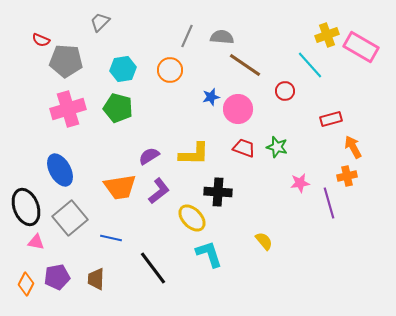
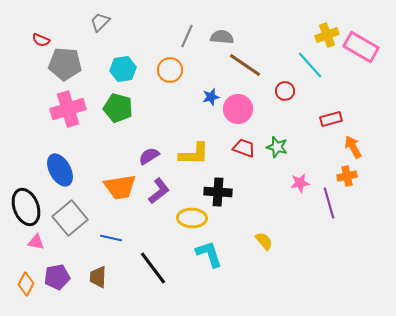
gray pentagon: moved 1 px left, 3 px down
yellow ellipse: rotated 44 degrees counterclockwise
brown trapezoid: moved 2 px right, 2 px up
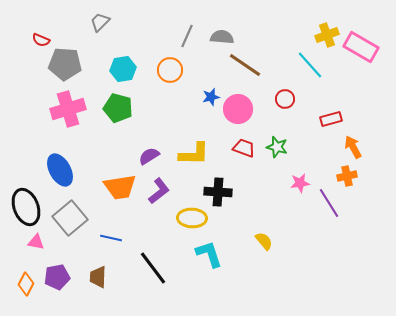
red circle: moved 8 px down
purple line: rotated 16 degrees counterclockwise
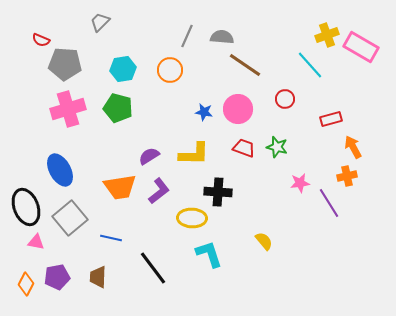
blue star: moved 7 px left, 15 px down; rotated 24 degrees clockwise
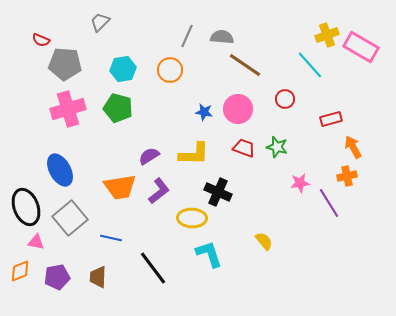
black cross: rotated 20 degrees clockwise
orange diamond: moved 6 px left, 13 px up; rotated 40 degrees clockwise
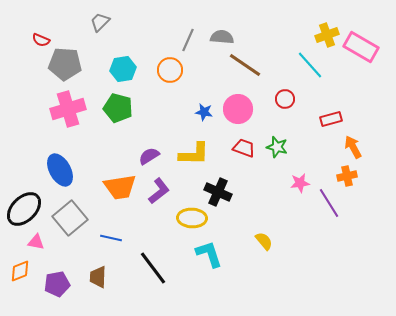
gray line: moved 1 px right, 4 px down
black ellipse: moved 2 px left, 2 px down; rotated 66 degrees clockwise
purple pentagon: moved 7 px down
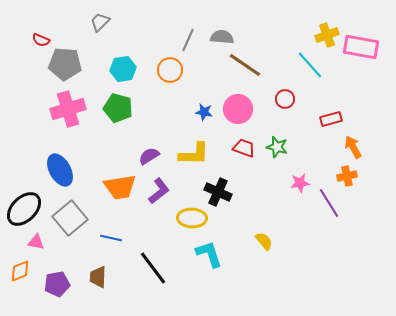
pink rectangle: rotated 20 degrees counterclockwise
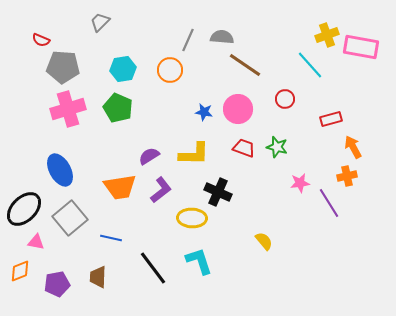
gray pentagon: moved 2 px left, 3 px down
green pentagon: rotated 8 degrees clockwise
purple L-shape: moved 2 px right, 1 px up
cyan L-shape: moved 10 px left, 7 px down
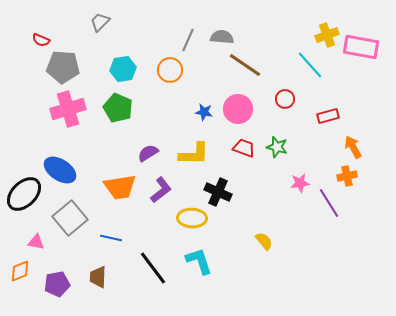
red rectangle: moved 3 px left, 3 px up
purple semicircle: moved 1 px left, 3 px up
blue ellipse: rotated 28 degrees counterclockwise
black ellipse: moved 15 px up
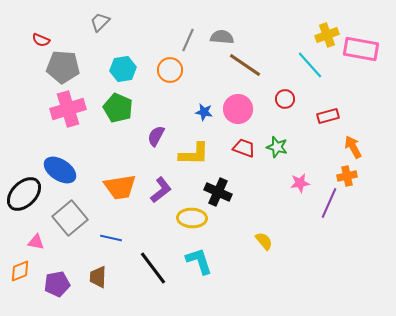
pink rectangle: moved 2 px down
purple semicircle: moved 8 px right, 17 px up; rotated 30 degrees counterclockwise
purple line: rotated 56 degrees clockwise
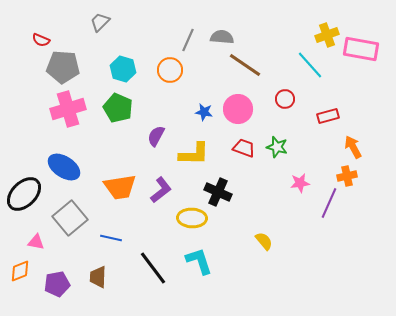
cyan hexagon: rotated 25 degrees clockwise
blue ellipse: moved 4 px right, 3 px up
